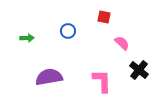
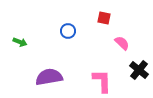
red square: moved 1 px down
green arrow: moved 7 px left, 4 px down; rotated 24 degrees clockwise
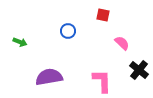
red square: moved 1 px left, 3 px up
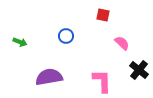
blue circle: moved 2 px left, 5 px down
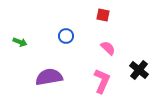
pink semicircle: moved 14 px left, 5 px down
pink L-shape: rotated 25 degrees clockwise
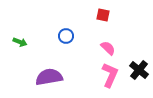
pink L-shape: moved 8 px right, 6 px up
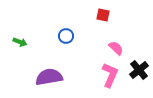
pink semicircle: moved 8 px right
black cross: rotated 12 degrees clockwise
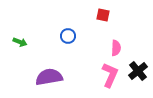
blue circle: moved 2 px right
pink semicircle: rotated 49 degrees clockwise
black cross: moved 1 px left, 1 px down
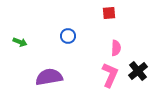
red square: moved 6 px right, 2 px up; rotated 16 degrees counterclockwise
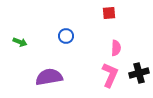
blue circle: moved 2 px left
black cross: moved 1 px right, 2 px down; rotated 24 degrees clockwise
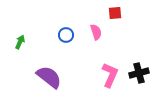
red square: moved 6 px right
blue circle: moved 1 px up
green arrow: rotated 88 degrees counterclockwise
pink semicircle: moved 20 px left, 16 px up; rotated 21 degrees counterclockwise
purple semicircle: rotated 48 degrees clockwise
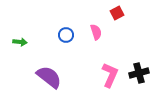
red square: moved 2 px right; rotated 24 degrees counterclockwise
green arrow: rotated 72 degrees clockwise
